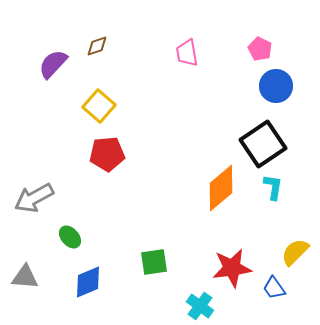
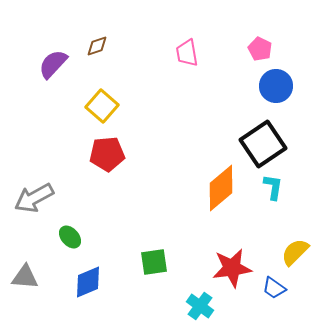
yellow square: moved 3 px right
blue trapezoid: rotated 20 degrees counterclockwise
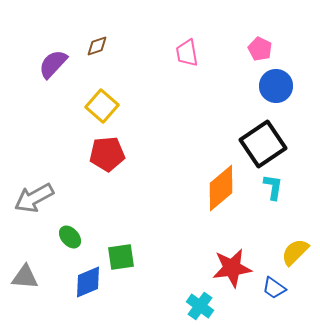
green square: moved 33 px left, 5 px up
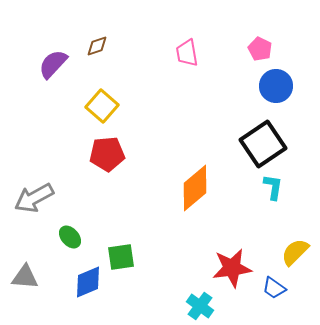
orange diamond: moved 26 px left
